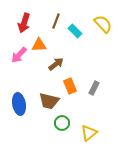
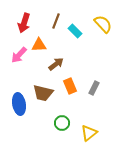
brown trapezoid: moved 6 px left, 8 px up
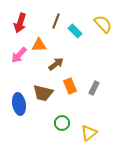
red arrow: moved 4 px left
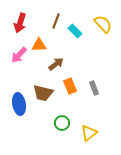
gray rectangle: rotated 48 degrees counterclockwise
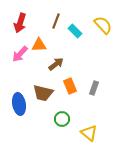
yellow semicircle: moved 1 px down
pink arrow: moved 1 px right, 1 px up
gray rectangle: rotated 40 degrees clockwise
green circle: moved 4 px up
yellow triangle: rotated 42 degrees counterclockwise
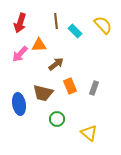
brown line: rotated 28 degrees counterclockwise
green circle: moved 5 px left
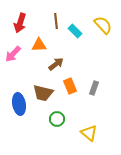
pink arrow: moved 7 px left
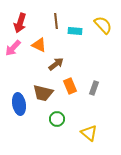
cyan rectangle: rotated 40 degrees counterclockwise
orange triangle: rotated 28 degrees clockwise
pink arrow: moved 6 px up
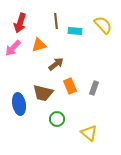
orange triangle: rotated 42 degrees counterclockwise
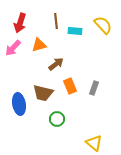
yellow triangle: moved 5 px right, 10 px down
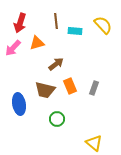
orange triangle: moved 2 px left, 2 px up
brown trapezoid: moved 2 px right, 3 px up
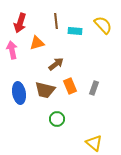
pink arrow: moved 1 px left, 2 px down; rotated 126 degrees clockwise
blue ellipse: moved 11 px up
